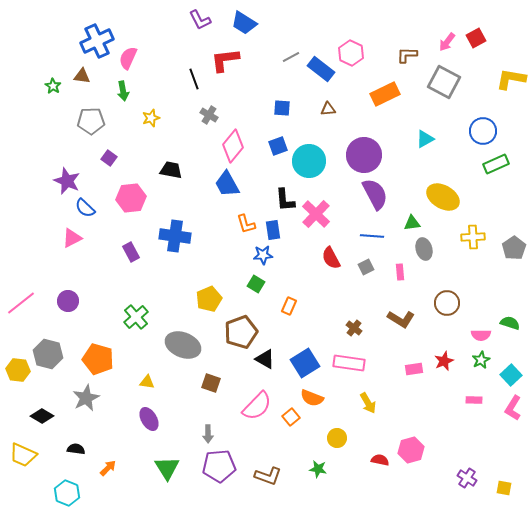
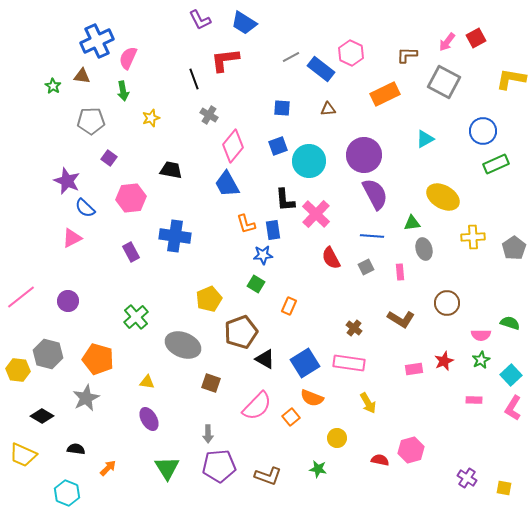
pink line at (21, 303): moved 6 px up
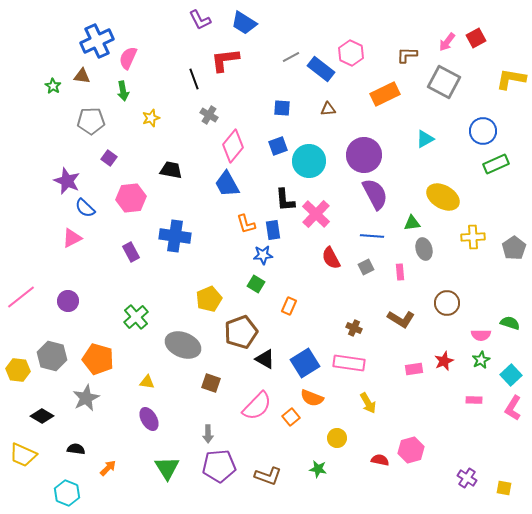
brown cross at (354, 328): rotated 14 degrees counterclockwise
gray hexagon at (48, 354): moved 4 px right, 2 px down
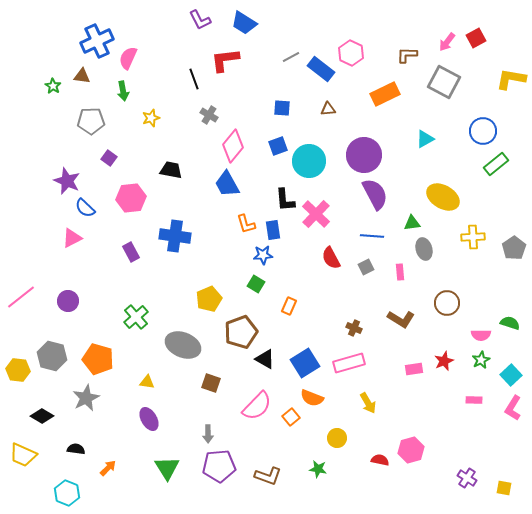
green rectangle at (496, 164): rotated 15 degrees counterclockwise
pink rectangle at (349, 363): rotated 24 degrees counterclockwise
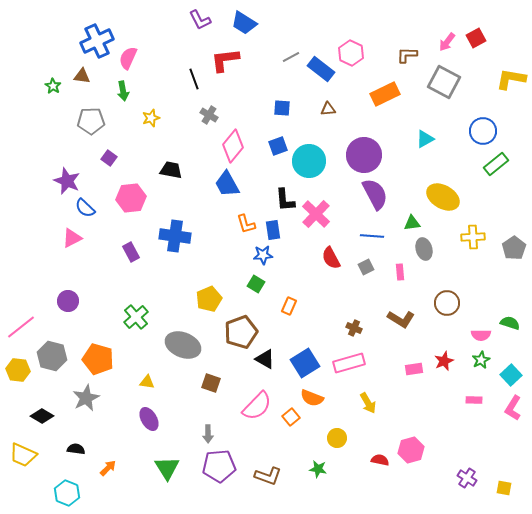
pink line at (21, 297): moved 30 px down
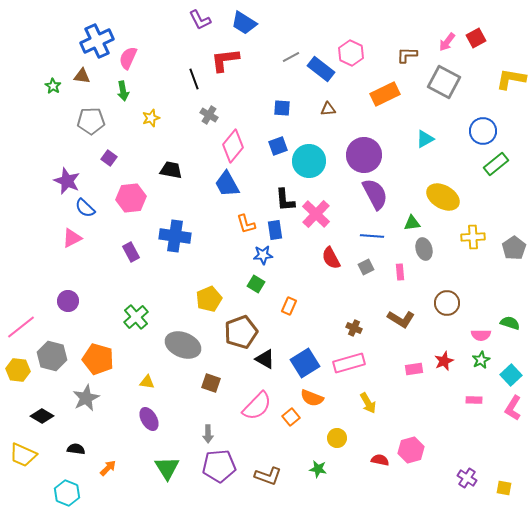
blue rectangle at (273, 230): moved 2 px right
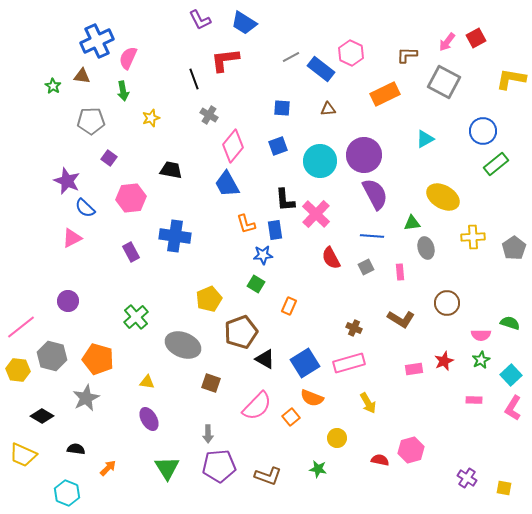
cyan circle at (309, 161): moved 11 px right
gray ellipse at (424, 249): moved 2 px right, 1 px up
